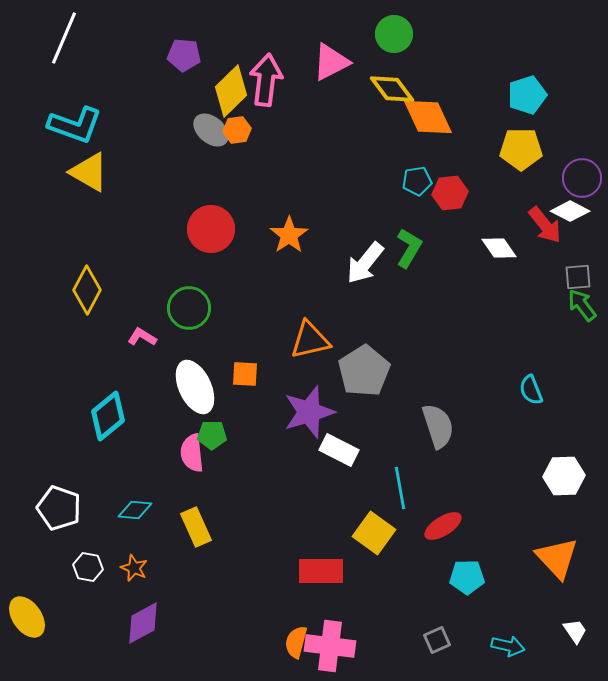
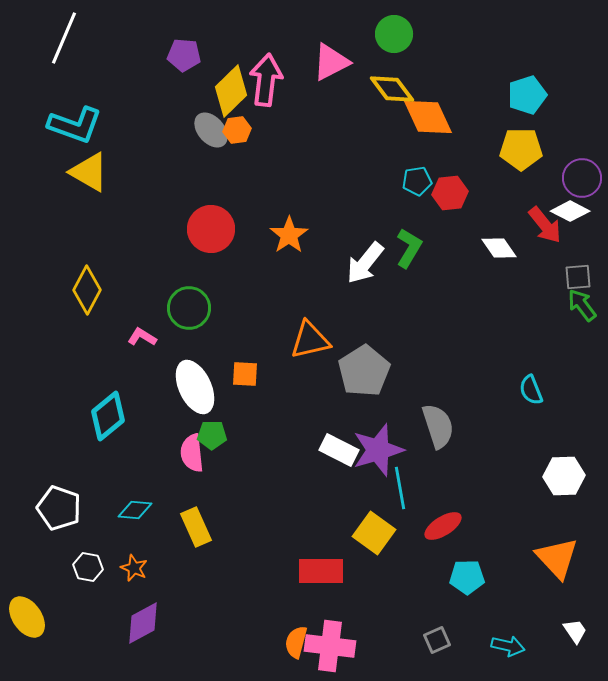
gray ellipse at (211, 130): rotated 9 degrees clockwise
purple star at (309, 412): moved 69 px right, 38 px down
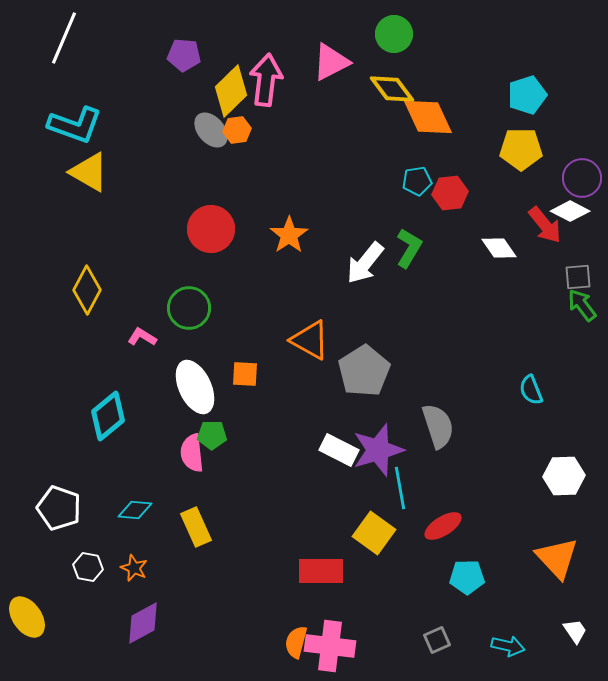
orange triangle at (310, 340): rotated 42 degrees clockwise
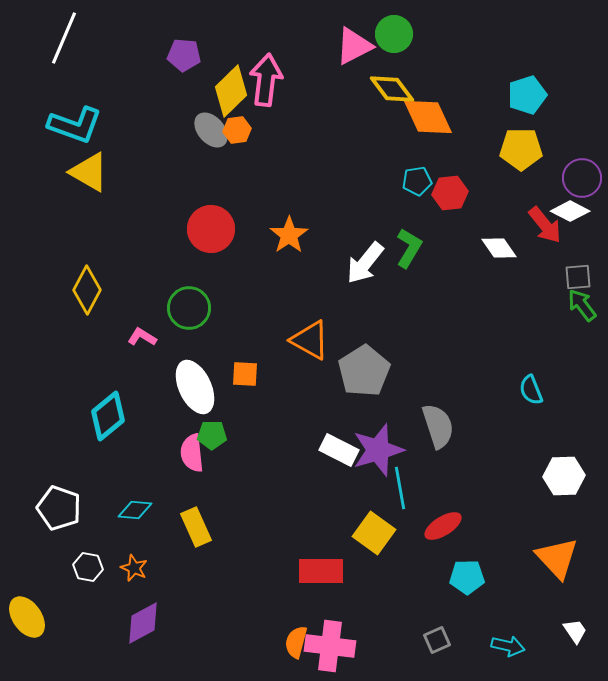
pink triangle at (331, 62): moved 23 px right, 16 px up
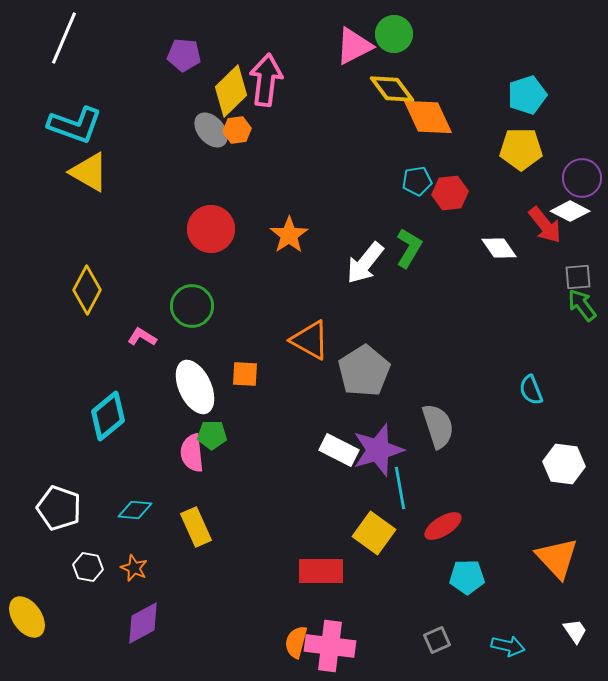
green circle at (189, 308): moved 3 px right, 2 px up
white hexagon at (564, 476): moved 12 px up; rotated 9 degrees clockwise
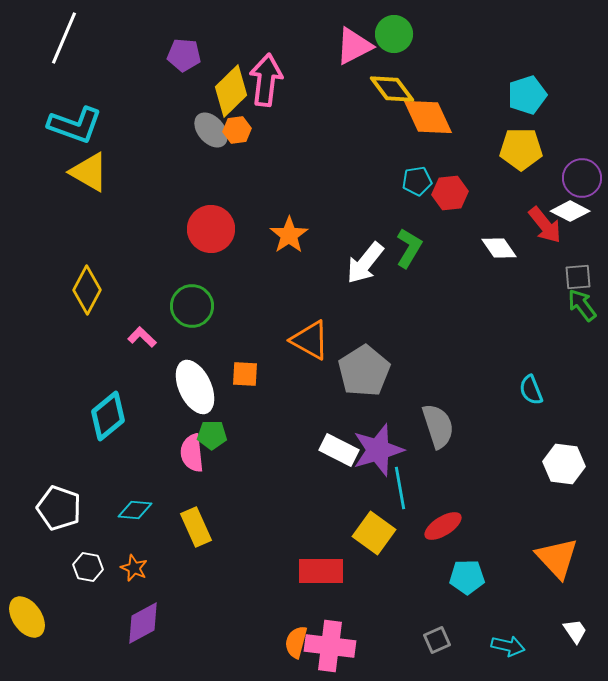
pink L-shape at (142, 337): rotated 12 degrees clockwise
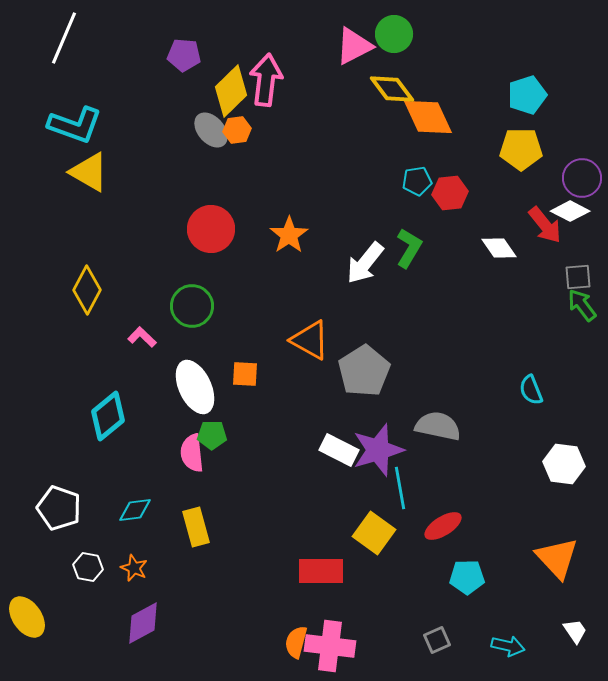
gray semicircle at (438, 426): rotated 60 degrees counterclockwise
cyan diamond at (135, 510): rotated 12 degrees counterclockwise
yellow rectangle at (196, 527): rotated 9 degrees clockwise
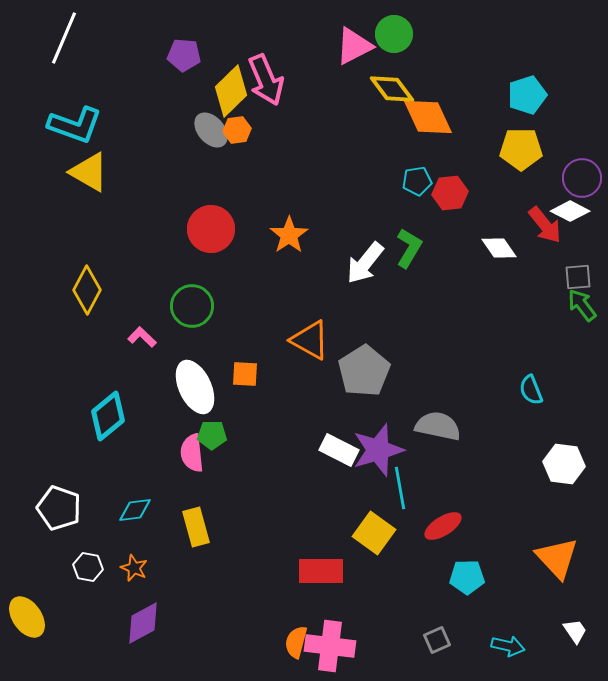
pink arrow at (266, 80): rotated 150 degrees clockwise
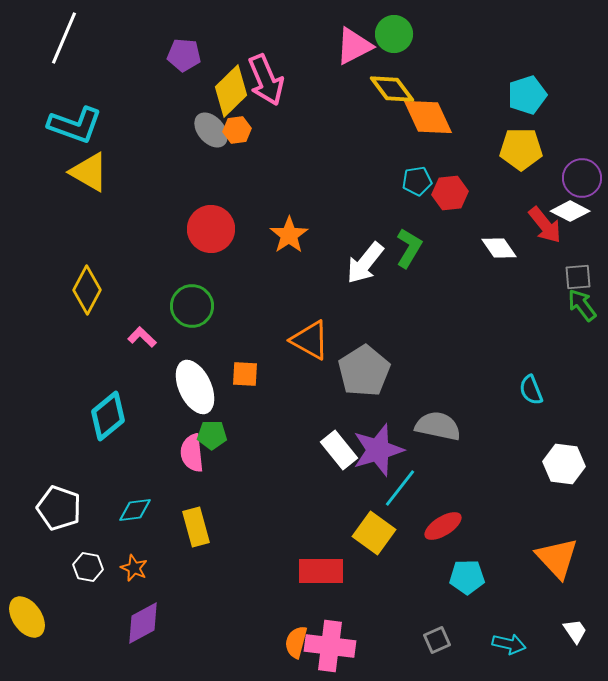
white rectangle at (339, 450): rotated 24 degrees clockwise
cyan line at (400, 488): rotated 48 degrees clockwise
cyan arrow at (508, 646): moved 1 px right, 2 px up
